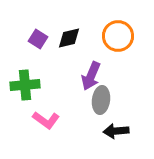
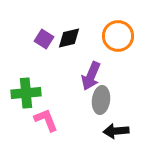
purple square: moved 6 px right
green cross: moved 1 px right, 8 px down
pink L-shape: rotated 148 degrees counterclockwise
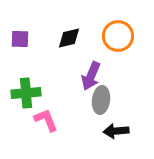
purple square: moved 24 px left; rotated 30 degrees counterclockwise
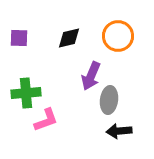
purple square: moved 1 px left, 1 px up
gray ellipse: moved 8 px right
pink L-shape: rotated 92 degrees clockwise
black arrow: moved 3 px right
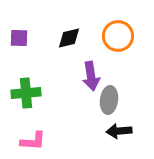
purple arrow: rotated 32 degrees counterclockwise
pink L-shape: moved 13 px left, 21 px down; rotated 24 degrees clockwise
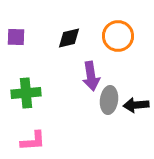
purple square: moved 3 px left, 1 px up
black arrow: moved 17 px right, 26 px up
pink L-shape: rotated 8 degrees counterclockwise
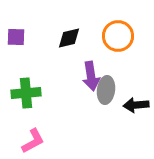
gray ellipse: moved 3 px left, 10 px up
pink L-shape: rotated 24 degrees counterclockwise
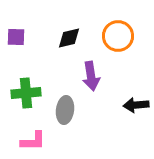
gray ellipse: moved 41 px left, 20 px down
pink L-shape: rotated 28 degrees clockwise
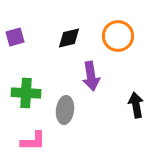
purple square: moved 1 px left; rotated 18 degrees counterclockwise
green cross: rotated 8 degrees clockwise
black arrow: rotated 85 degrees clockwise
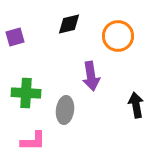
black diamond: moved 14 px up
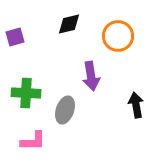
gray ellipse: rotated 12 degrees clockwise
